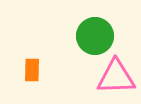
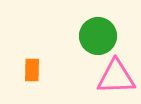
green circle: moved 3 px right
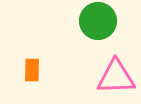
green circle: moved 15 px up
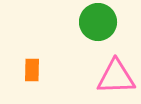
green circle: moved 1 px down
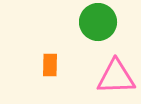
orange rectangle: moved 18 px right, 5 px up
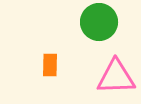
green circle: moved 1 px right
